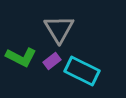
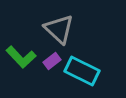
gray triangle: rotated 16 degrees counterclockwise
green L-shape: rotated 20 degrees clockwise
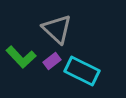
gray triangle: moved 2 px left
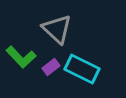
purple rectangle: moved 1 px left, 6 px down
cyan rectangle: moved 2 px up
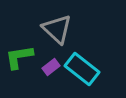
green L-shape: moved 2 px left; rotated 124 degrees clockwise
cyan rectangle: rotated 12 degrees clockwise
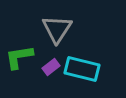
gray triangle: rotated 20 degrees clockwise
cyan rectangle: rotated 24 degrees counterclockwise
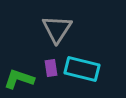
green L-shape: moved 22 px down; rotated 28 degrees clockwise
purple rectangle: moved 1 px down; rotated 60 degrees counterclockwise
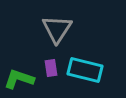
cyan rectangle: moved 3 px right, 1 px down
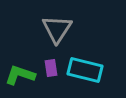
green L-shape: moved 1 px right, 4 px up
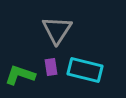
gray triangle: moved 1 px down
purple rectangle: moved 1 px up
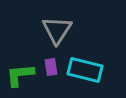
green L-shape: rotated 24 degrees counterclockwise
